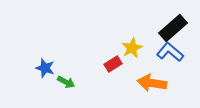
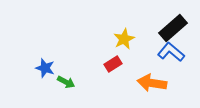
yellow star: moved 8 px left, 9 px up
blue L-shape: moved 1 px right
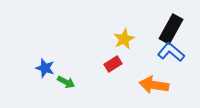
black rectangle: moved 2 px left, 1 px down; rotated 20 degrees counterclockwise
orange arrow: moved 2 px right, 2 px down
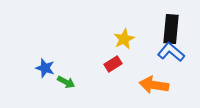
black rectangle: rotated 24 degrees counterclockwise
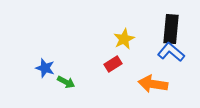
orange arrow: moved 1 px left, 1 px up
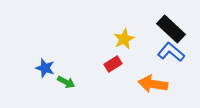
black rectangle: rotated 52 degrees counterclockwise
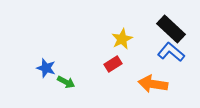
yellow star: moved 2 px left
blue star: moved 1 px right
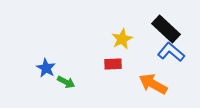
black rectangle: moved 5 px left
red rectangle: rotated 30 degrees clockwise
blue star: rotated 12 degrees clockwise
orange arrow: rotated 20 degrees clockwise
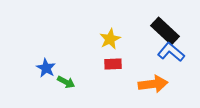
black rectangle: moved 1 px left, 2 px down
yellow star: moved 12 px left
orange arrow: rotated 144 degrees clockwise
